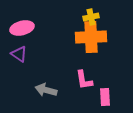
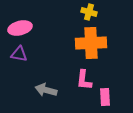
yellow cross: moved 2 px left, 5 px up; rotated 28 degrees clockwise
pink ellipse: moved 2 px left
orange cross: moved 6 px down
purple triangle: rotated 24 degrees counterclockwise
pink L-shape: rotated 15 degrees clockwise
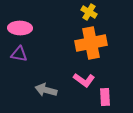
yellow cross: rotated 14 degrees clockwise
pink ellipse: rotated 15 degrees clockwise
orange cross: rotated 8 degrees counterclockwise
pink L-shape: rotated 60 degrees counterclockwise
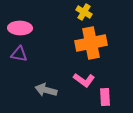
yellow cross: moved 5 px left
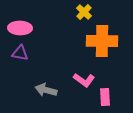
yellow cross: rotated 14 degrees clockwise
orange cross: moved 11 px right, 2 px up; rotated 12 degrees clockwise
purple triangle: moved 1 px right, 1 px up
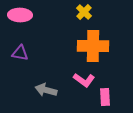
pink ellipse: moved 13 px up
orange cross: moved 9 px left, 5 px down
